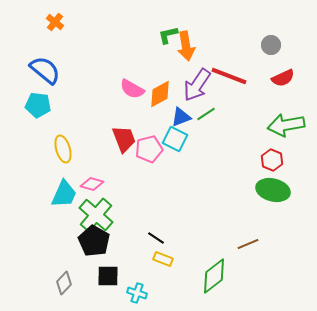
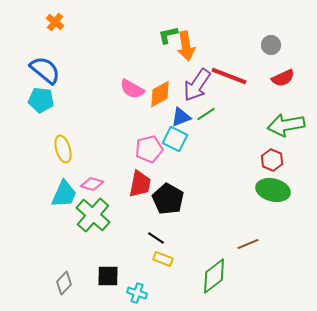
cyan pentagon: moved 3 px right, 5 px up
red trapezoid: moved 16 px right, 45 px down; rotated 32 degrees clockwise
green cross: moved 3 px left
black pentagon: moved 74 px right, 42 px up
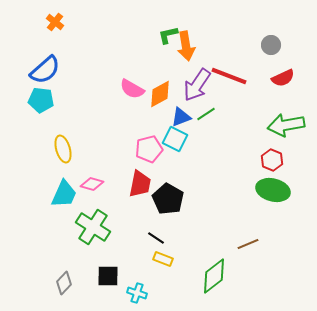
blue semicircle: rotated 100 degrees clockwise
green cross: moved 12 px down; rotated 8 degrees counterclockwise
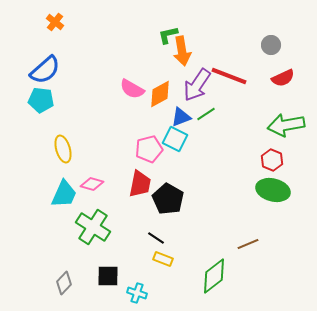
orange arrow: moved 4 px left, 5 px down
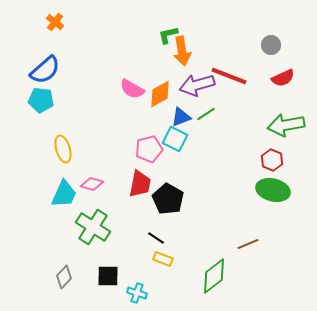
purple arrow: rotated 40 degrees clockwise
gray diamond: moved 6 px up
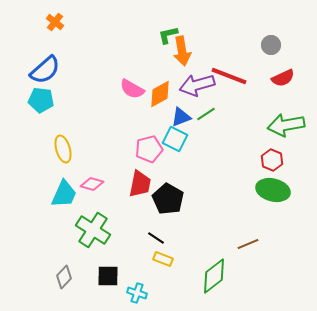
green cross: moved 3 px down
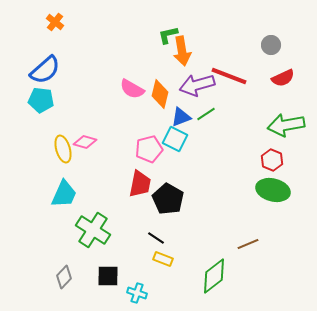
orange diamond: rotated 48 degrees counterclockwise
pink diamond: moved 7 px left, 42 px up
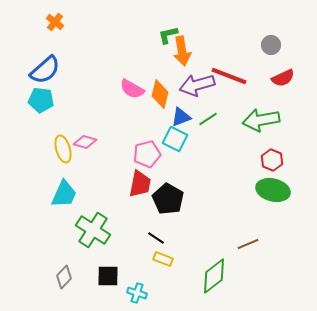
green line: moved 2 px right, 5 px down
green arrow: moved 25 px left, 5 px up
pink pentagon: moved 2 px left, 5 px down
